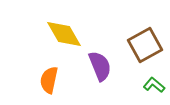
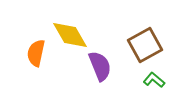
yellow diamond: moved 6 px right, 1 px down
orange semicircle: moved 13 px left, 27 px up
green L-shape: moved 5 px up
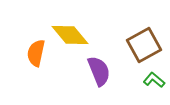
yellow diamond: rotated 9 degrees counterclockwise
brown square: moved 1 px left
purple semicircle: moved 1 px left, 5 px down
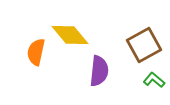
orange semicircle: moved 1 px up
purple semicircle: rotated 28 degrees clockwise
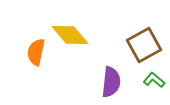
purple semicircle: moved 12 px right, 11 px down
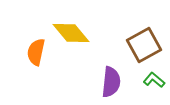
yellow diamond: moved 1 px right, 2 px up
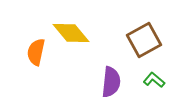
brown square: moved 5 px up
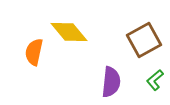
yellow diamond: moved 2 px left, 1 px up
orange semicircle: moved 2 px left
green L-shape: moved 1 px right; rotated 80 degrees counterclockwise
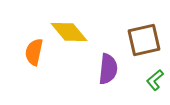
brown square: rotated 16 degrees clockwise
purple semicircle: moved 3 px left, 13 px up
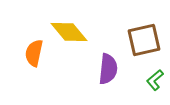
orange semicircle: moved 1 px down
